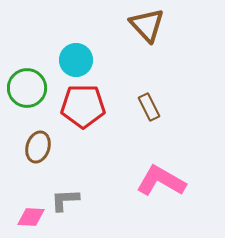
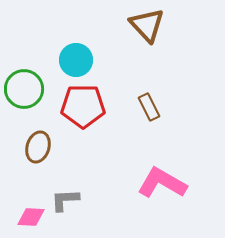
green circle: moved 3 px left, 1 px down
pink L-shape: moved 1 px right, 2 px down
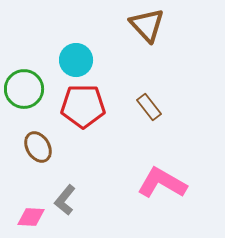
brown rectangle: rotated 12 degrees counterclockwise
brown ellipse: rotated 48 degrees counterclockwise
gray L-shape: rotated 48 degrees counterclockwise
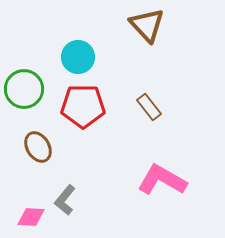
cyan circle: moved 2 px right, 3 px up
pink L-shape: moved 3 px up
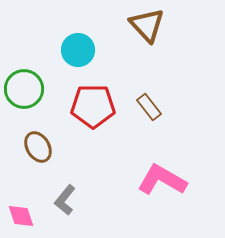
cyan circle: moved 7 px up
red pentagon: moved 10 px right
pink diamond: moved 10 px left, 1 px up; rotated 68 degrees clockwise
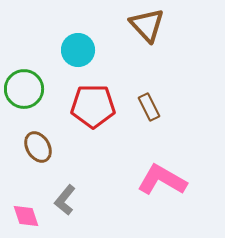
brown rectangle: rotated 12 degrees clockwise
pink diamond: moved 5 px right
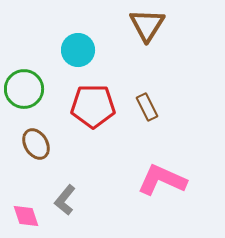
brown triangle: rotated 15 degrees clockwise
brown rectangle: moved 2 px left
brown ellipse: moved 2 px left, 3 px up
pink L-shape: rotated 6 degrees counterclockwise
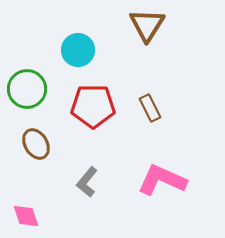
green circle: moved 3 px right
brown rectangle: moved 3 px right, 1 px down
gray L-shape: moved 22 px right, 18 px up
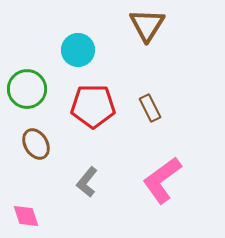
pink L-shape: rotated 60 degrees counterclockwise
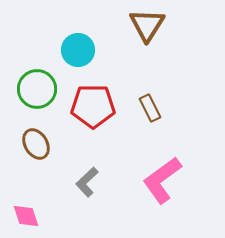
green circle: moved 10 px right
gray L-shape: rotated 8 degrees clockwise
